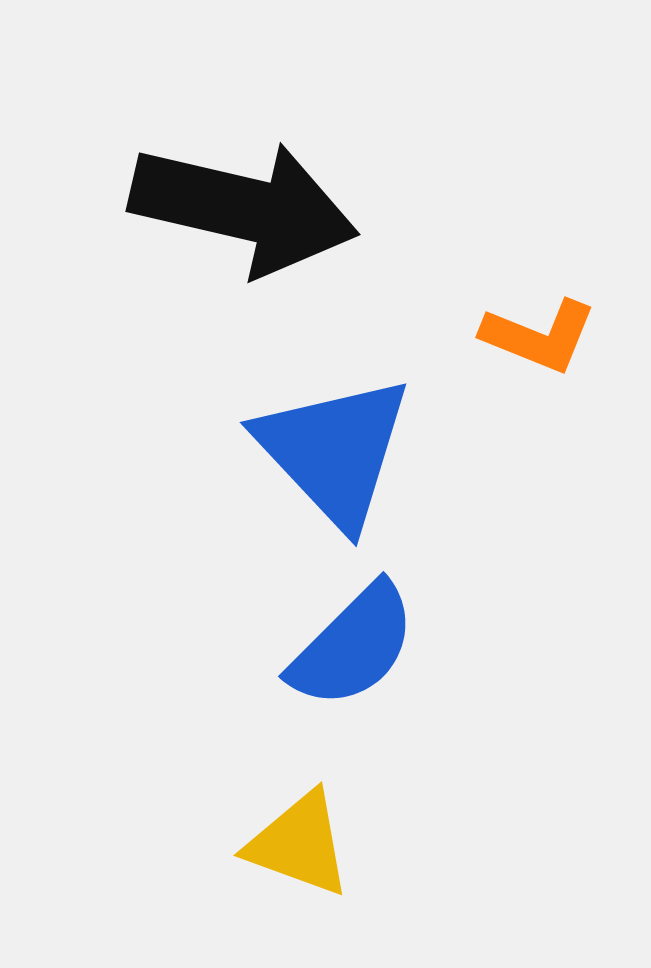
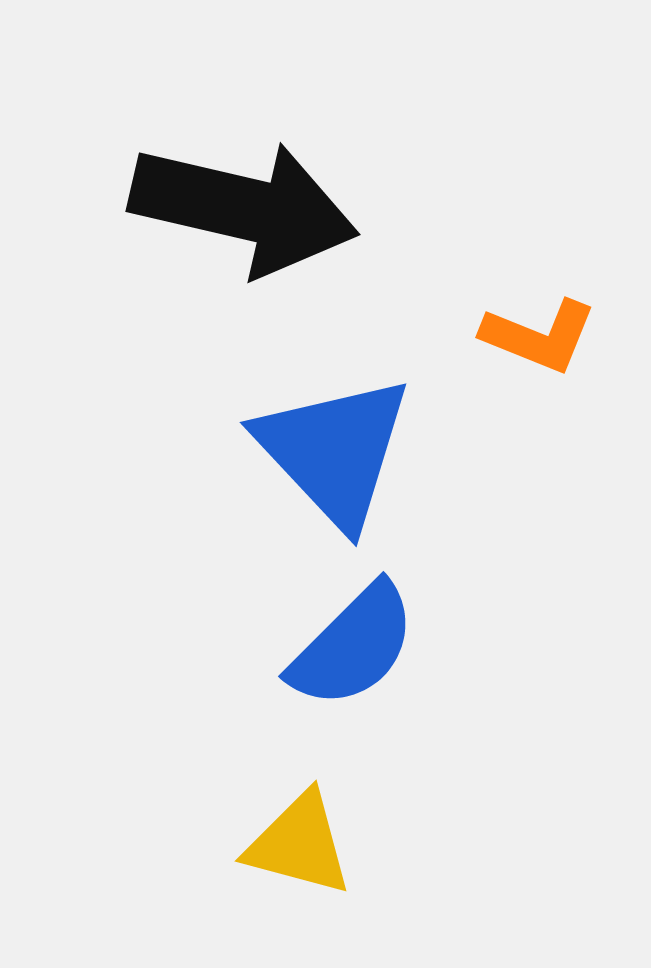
yellow triangle: rotated 5 degrees counterclockwise
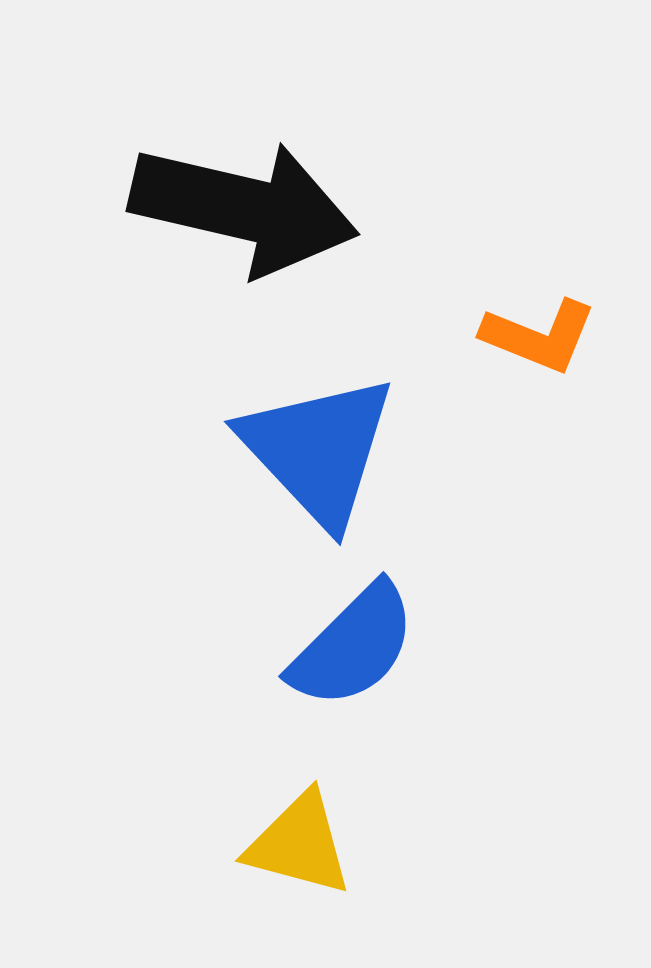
blue triangle: moved 16 px left, 1 px up
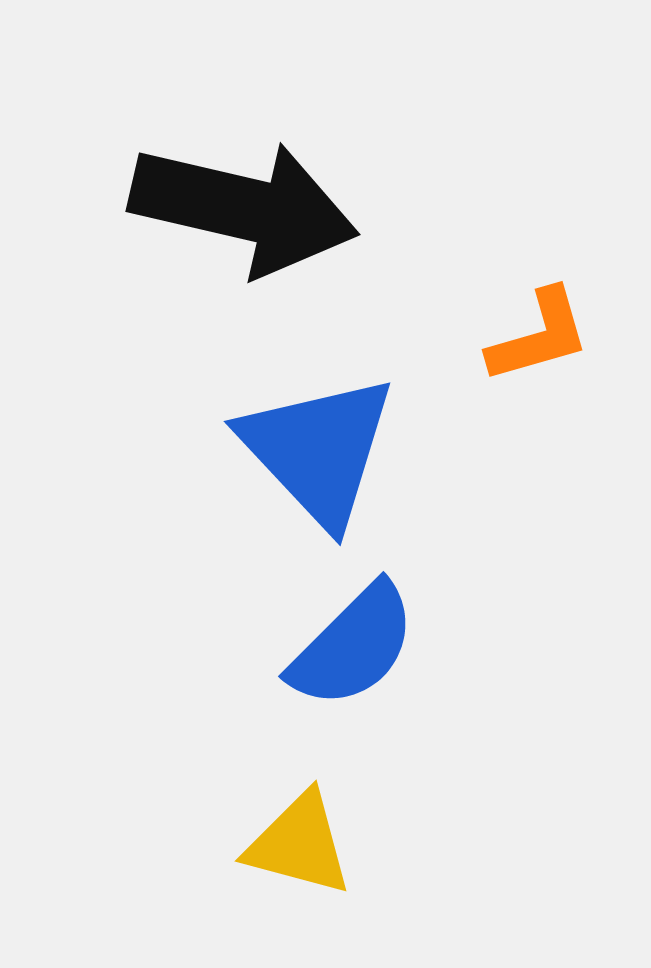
orange L-shape: rotated 38 degrees counterclockwise
